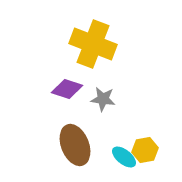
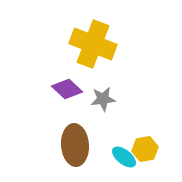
purple diamond: rotated 24 degrees clockwise
gray star: rotated 15 degrees counterclockwise
brown ellipse: rotated 18 degrees clockwise
yellow hexagon: moved 1 px up
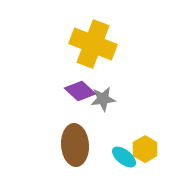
purple diamond: moved 13 px right, 2 px down
yellow hexagon: rotated 20 degrees counterclockwise
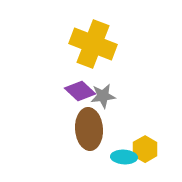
gray star: moved 3 px up
brown ellipse: moved 14 px right, 16 px up
cyan ellipse: rotated 35 degrees counterclockwise
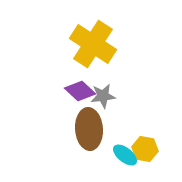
yellow cross: rotated 12 degrees clockwise
yellow hexagon: rotated 20 degrees counterclockwise
cyan ellipse: moved 1 px right, 2 px up; rotated 35 degrees clockwise
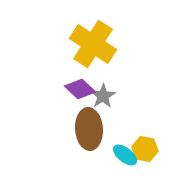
purple diamond: moved 2 px up
gray star: rotated 25 degrees counterclockwise
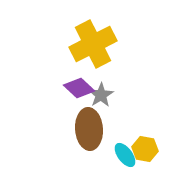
yellow cross: rotated 30 degrees clockwise
purple diamond: moved 1 px left, 1 px up
gray star: moved 2 px left, 1 px up
cyan ellipse: rotated 15 degrees clockwise
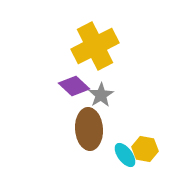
yellow cross: moved 2 px right, 2 px down
purple diamond: moved 5 px left, 2 px up
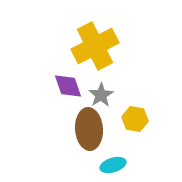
purple diamond: moved 6 px left; rotated 28 degrees clockwise
yellow hexagon: moved 10 px left, 30 px up
cyan ellipse: moved 12 px left, 10 px down; rotated 70 degrees counterclockwise
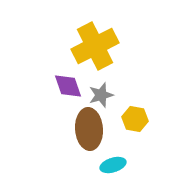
gray star: rotated 15 degrees clockwise
